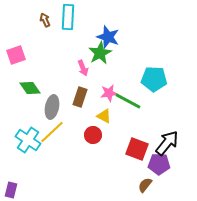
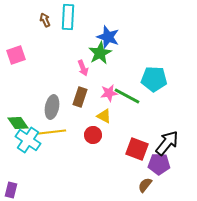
green diamond: moved 12 px left, 35 px down
green line: moved 1 px left, 5 px up
yellow line: rotated 36 degrees clockwise
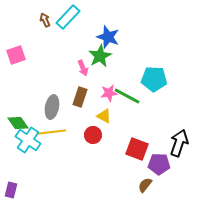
cyan rectangle: rotated 40 degrees clockwise
green star: moved 3 px down
black arrow: moved 12 px right; rotated 20 degrees counterclockwise
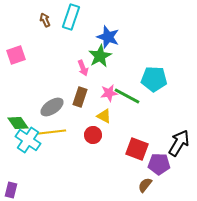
cyan rectangle: moved 3 px right; rotated 25 degrees counterclockwise
gray ellipse: rotated 45 degrees clockwise
black arrow: rotated 12 degrees clockwise
